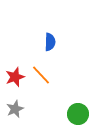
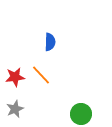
red star: rotated 12 degrees clockwise
green circle: moved 3 px right
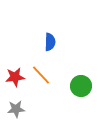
gray star: moved 1 px right; rotated 18 degrees clockwise
green circle: moved 28 px up
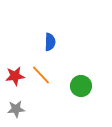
red star: moved 1 px up
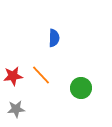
blue semicircle: moved 4 px right, 4 px up
red star: moved 2 px left
green circle: moved 2 px down
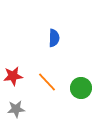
orange line: moved 6 px right, 7 px down
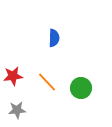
gray star: moved 1 px right, 1 px down
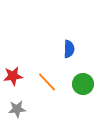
blue semicircle: moved 15 px right, 11 px down
green circle: moved 2 px right, 4 px up
gray star: moved 1 px up
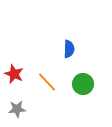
red star: moved 1 px right, 2 px up; rotated 30 degrees clockwise
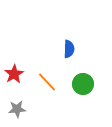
red star: rotated 18 degrees clockwise
